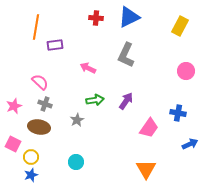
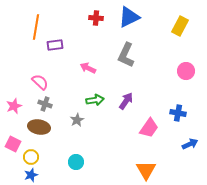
orange triangle: moved 1 px down
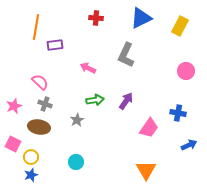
blue triangle: moved 12 px right, 1 px down
blue arrow: moved 1 px left, 1 px down
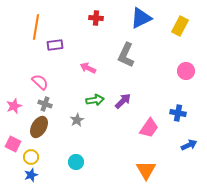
purple arrow: moved 3 px left; rotated 12 degrees clockwise
brown ellipse: rotated 70 degrees counterclockwise
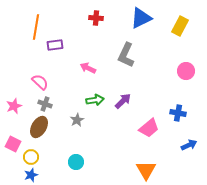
pink trapezoid: rotated 15 degrees clockwise
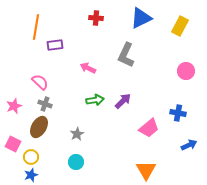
gray star: moved 14 px down
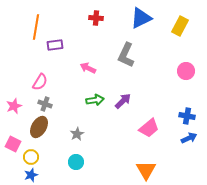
pink semicircle: rotated 78 degrees clockwise
blue cross: moved 9 px right, 3 px down
blue arrow: moved 7 px up
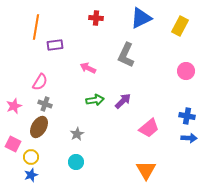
blue arrow: rotated 28 degrees clockwise
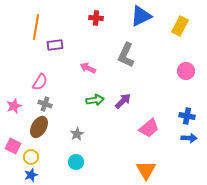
blue triangle: moved 2 px up
pink square: moved 2 px down
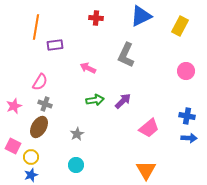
cyan circle: moved 3 px down
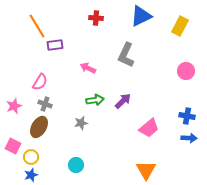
orange line: moved 1 px right, 1 px up; rotated 40 degrees counterclockwise
gray star: moved 4 px right, 11 px up; rotated 16 degrees clockwise
